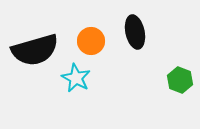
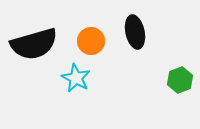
black semicircle: moved 1 px left, 6 px up
green hexagon: rotated 20 degrees clockwise
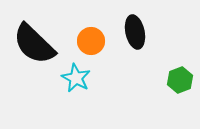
black semicircle: rotated 60 degrees clockwise
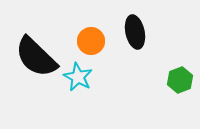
black semicircle: moved 2 px right, 13 px down
cyan star: moved 2 px right, 1 px up
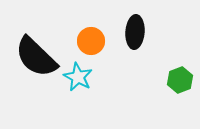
black ellipse: rotated 16 degrees clockwise
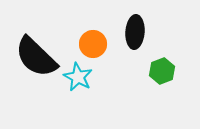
orange circle: moved 2 px right, 3 px down
green hexagon: moved 18 px left, 9 px up
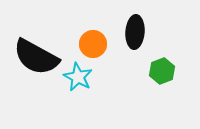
black semicircle: rotated 15 degrees counterclockwise
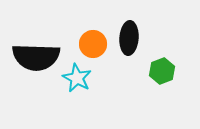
black ellipse: moved 6 px left, 6 px down
black semicircle: rotated 27 degrees counterclockwise
cyan star: moved 1 px left, 1 px down
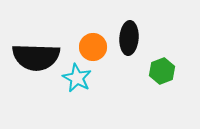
orange circle: moved 3 px down
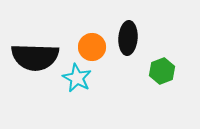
black ellipse: moved 1 px left
orange circle: moved 1 px left
black semicircle: moved 1 px left
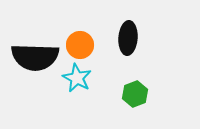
orange circle: moved 12 px left, 2 px up
green hexagon: moved 27 px left, 23 px down
